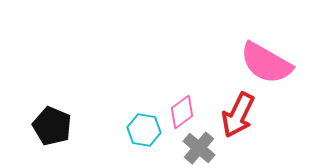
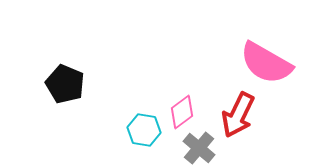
black pentagon: moved 13 px right, 42 px up
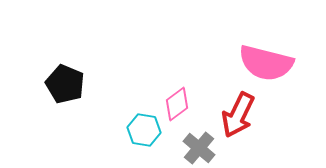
pink semicircle: rotated 16 degrees counterclockwise
pink diamond: moved 5 px left, 8 px up
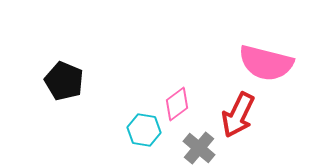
black pentagon: moved 1 px left, 3 px up
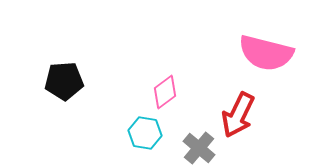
pink semicircle: moved 10 px up
black pentagon: rotated 27 degrees counterclockwise
pink diamond: moved 12 px left, 12 px up
cyan hexagon: moved 1 px right, 3 px down
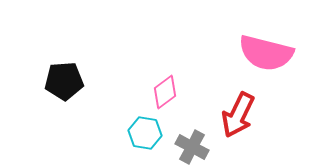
gray cross: moved 7 px left, 1 px up; rotated 12 degrees counterclockwise
